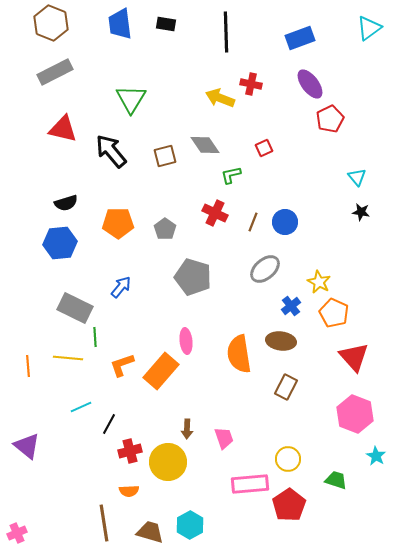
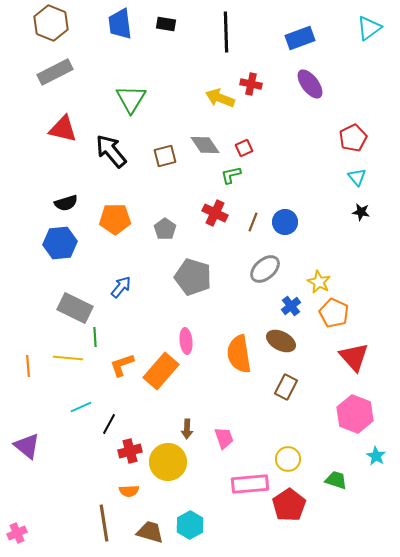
red pentagon at (330, 119): moved 23 px right, 19 px down
red square at (264, 148): moved 20 px left
orange pentagon at (118, 223): moved 3 px left, 4 px up
brown ellipse at (281, 341): rotated 20 degrees clockwise
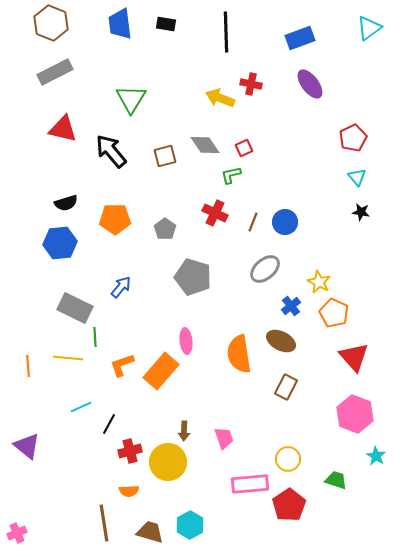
brown arrow at (187, 429): moved 3 px left, 2 px down
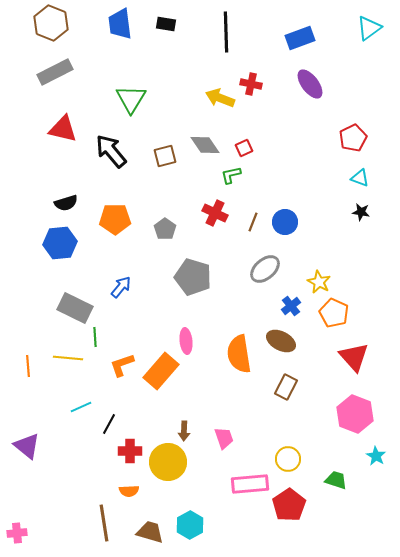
cyan triangle at (357, 177): moved 3 px right, 1 px down; rotated 30 degrees counterclockwise
red cross at (130, 451): rotated 15 degrees clockwise
pink cross at (17, 533): rotated 18 degrees clockwise
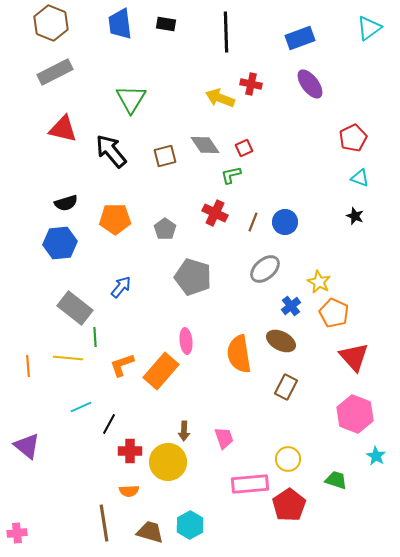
black star at (361, 212): moved 6 px left, 4 px down; rotated 12 degrees clockwise
gray rectangle at (75, 308): rotated 12 degrees clockwise
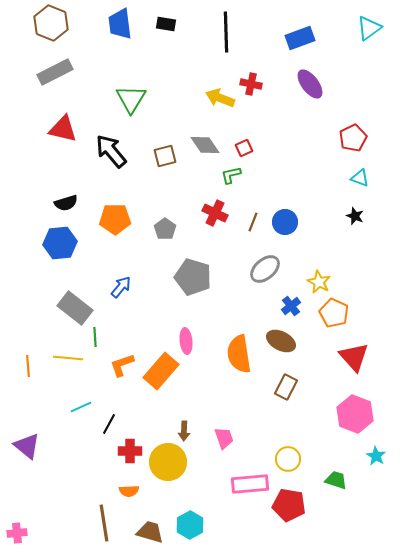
red pentagon at (289, 505): rotated 28 degrees counterclockwise
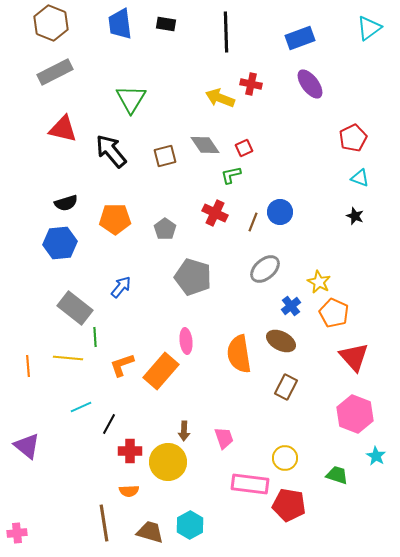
blue circle at (285, 222): moved 5 px left, 10 px up
yellow circle at (288, 459): moved 3 px left, 1 px up
green trapezoid at (336, 480): moved 1 px right, 5 px up
pink rectangle at (250, 484): rotated 12 degrees clockwise
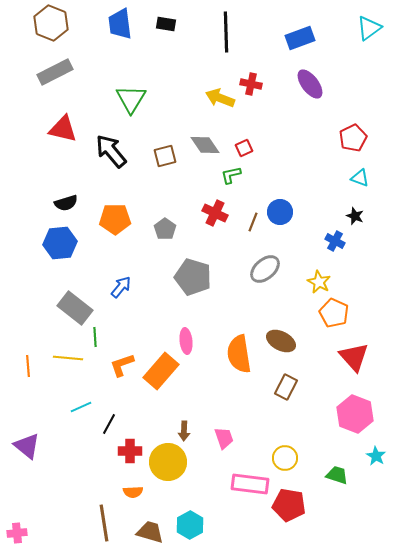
blue cross at (291, 306): moved 44 px right, 65 px up; rotated 24 degrees counterclockwise
orange semicircle at (129, 491): moved 4 px right, 1 px down
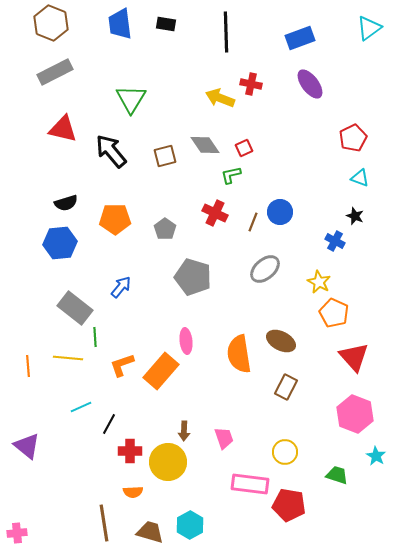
yellow circle at (285, 458): moved 6 px up
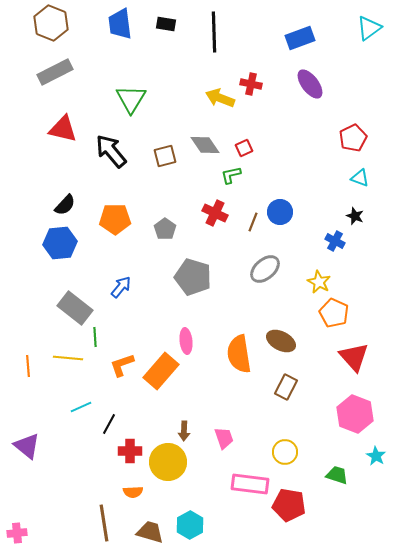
black line at (226, 32): moved 12 px left
black semicircle at (66, 203): moved 1 px left, 2 px down; rotated 30 degrees counterclockwise
